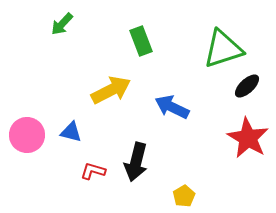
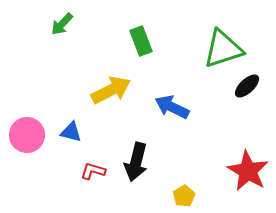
red star: moved 33 px down
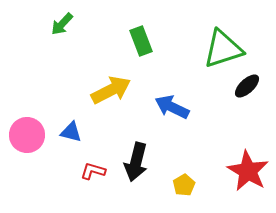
yellow pentagon: moved 11 px up
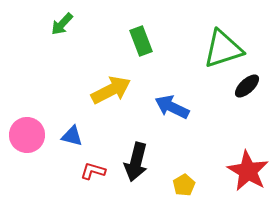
blue triangle: moved 1 px right, 4 px down
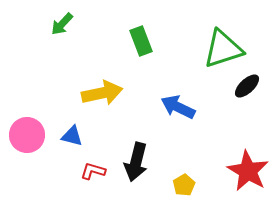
yellow arrow: moved 9 px left, 3 px down; rotated 15 degrees clockwise
blue arrow: moved 6 px right
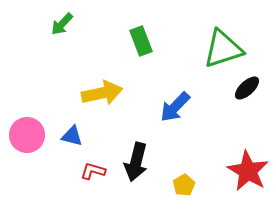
black ellipse: moved 2 px down
blue arrow: moved 3 px left; rotated 72 degrees counterclockwise
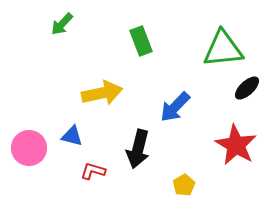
green triangle: rotated 12 degrees clockwise
pink circle: moved 2 px right, 13 px down
black arrow: moved 2 px right, 13 px up
red star: moved 12 px left, 26 px up
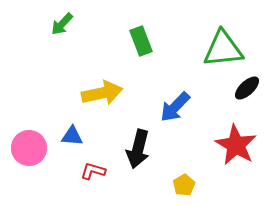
blue triangle: rotated 10 degrees counterclockwise
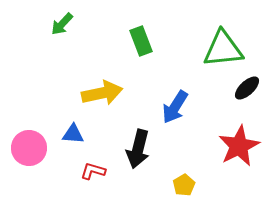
blue arrow: rotated 12 degrees counterclockwise
blue triangle: moved 1 px right, 2 px up
red star: moved 3 px right, 1 px down; rotated 15 degrees clockwise
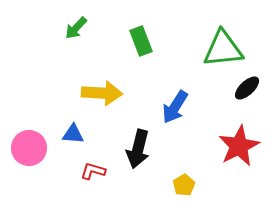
green arrow: moved 14 px right, 4 px down
yellow arrow: rotated 15 degrees clockwise
